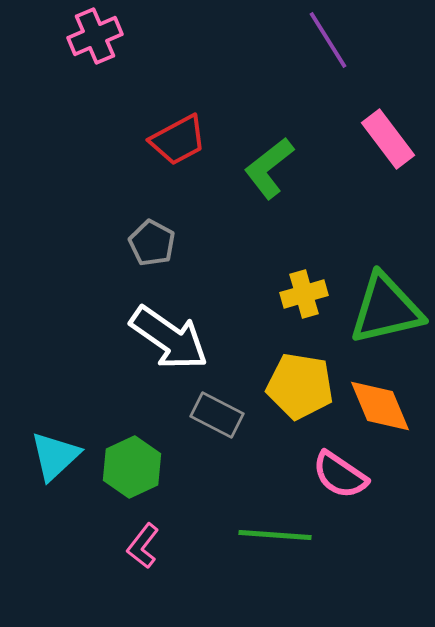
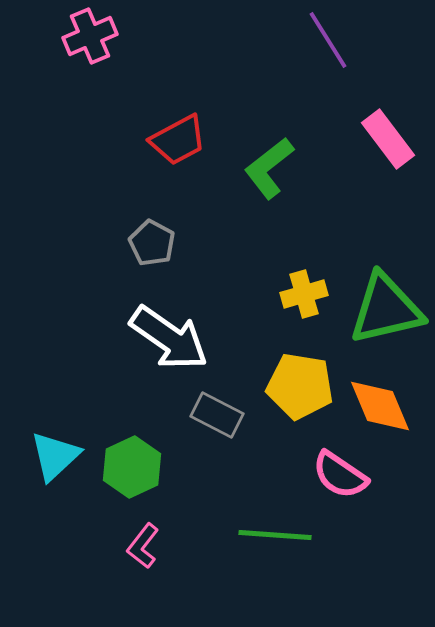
pink cross: moved 5 px left
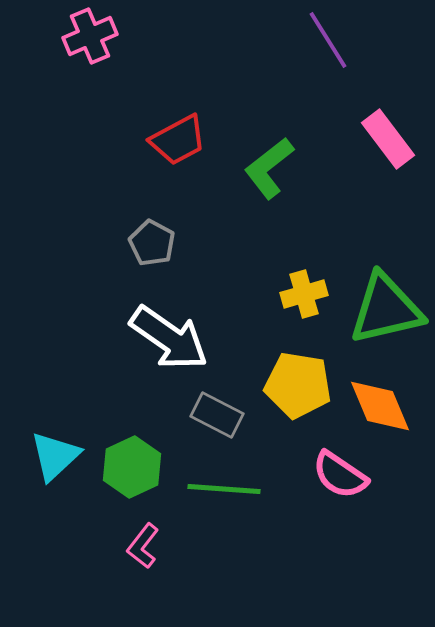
yellow pentagon: moved 2 px left, 1 px up
green line: moved 51 px left, 46 px up
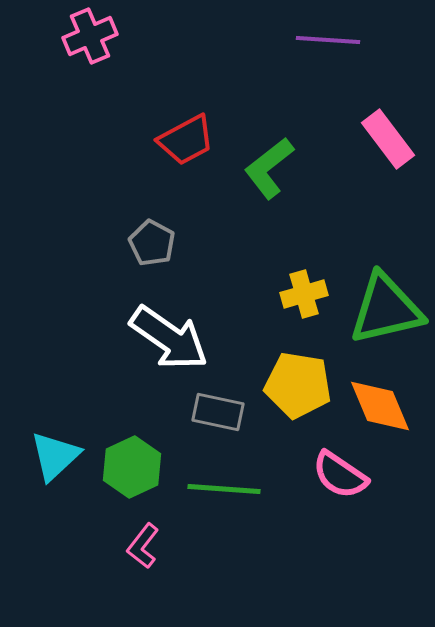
purple line: rotated 54 degrees counterclockwise
red trapezoid: moved 8 px right
gray rectangle: moved 1 px right, 3 px up; rotated 15 degrees counterclockwise
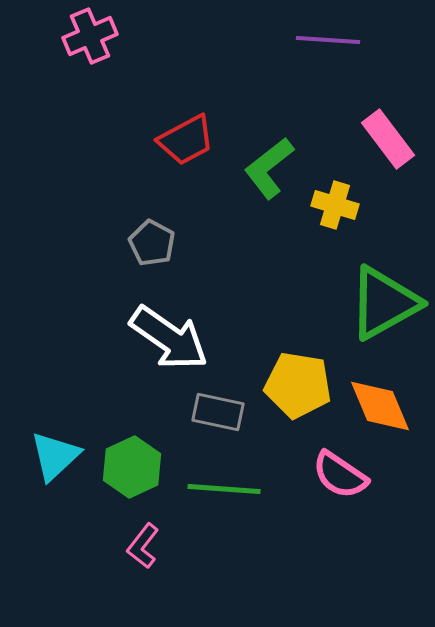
yellow cross: moved 31 px right, 89 px up; rotated 33 degrees clockwise
green triangle: moved 2 px left, 6 px up; rotated 16 degrees counterclockwise
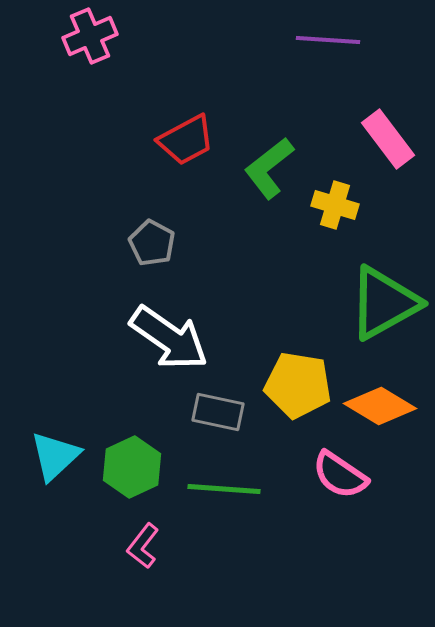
orange diamond: rotated 36 degrees counterclockwise
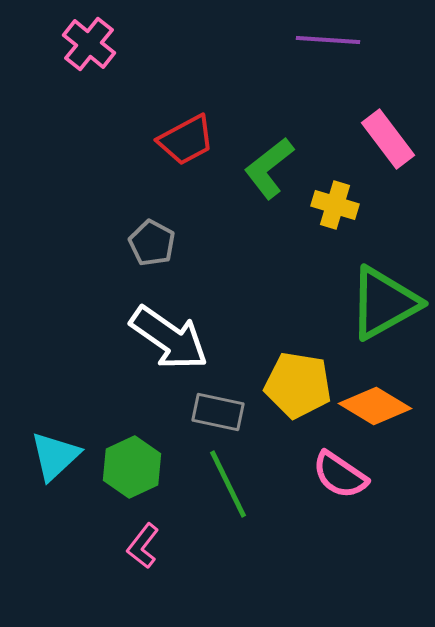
pink cross: moved 1 px left, 8 px down; rotated 28 degrees counterclockwise
orange diamond: moved 5 px left
green line: moved 4 px right, 5 px up; rotated 60 degrees clockwise
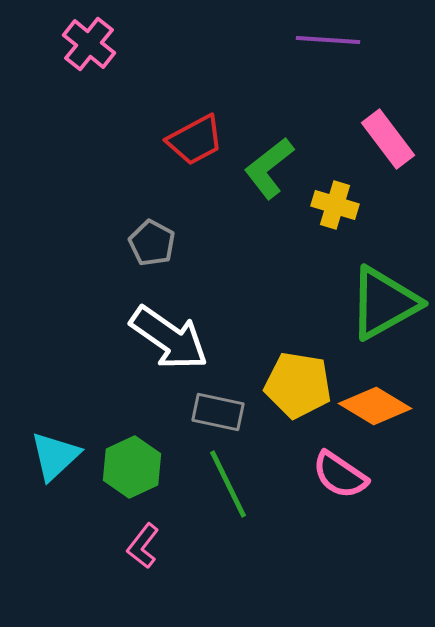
red trapezoid: moved 9 px right
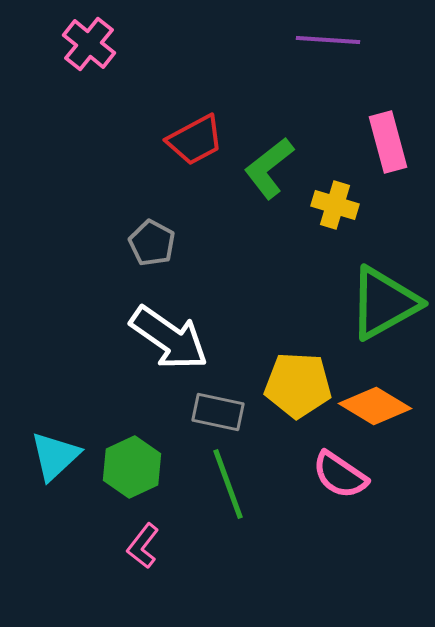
pink rectangle: moved 3 px down; rotated 22 degrees clockwise
yellow pentagon: rotated 6 degrees counterclockwise
green line: rotated 6 degrees clockwise
